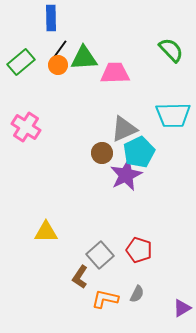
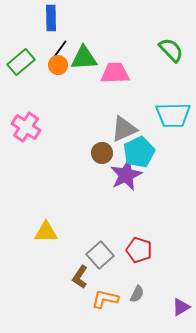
purple triangle: moved 1 px left, 1 px up
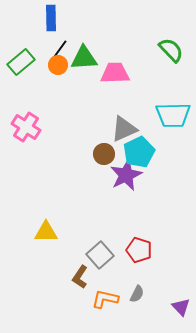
brown circle: moved 2 px right, 1 px down
purple triangle: rotated 42 degrees counterclockwise
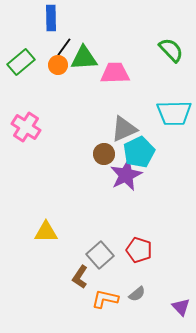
black line: moved 4 px right, 2 px up
cyan trapezoid: moved 1 px right, 2 px up
gray semicircle: rotated 24 degrees clockwise
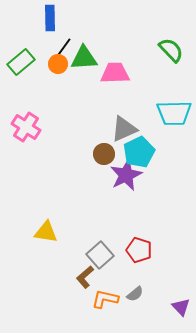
blue rectangle: moved 1 px left
orange circle: moved 1 px up
yellow triangle: rotated 10 degrees clockwise
brown L-shape: moved 5 px right; rotated 15 degrees clockwise
gray semicircle: moved 2 px left
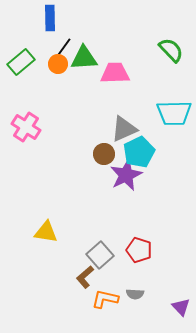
gray semicircle: rotated 42 degrees clockwise
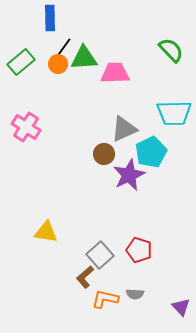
cyan pentagon: moved 12 px right
purple star: moved 3 px right
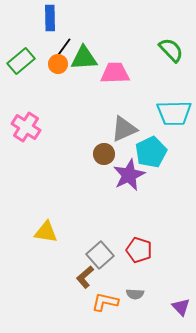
green rectangle: moved 1 px up
orange L-shape: moved 3 px down
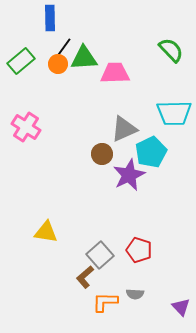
brown circle: moved 2 px left
orange L-shape: rotated 12 degrees counterclockwise
